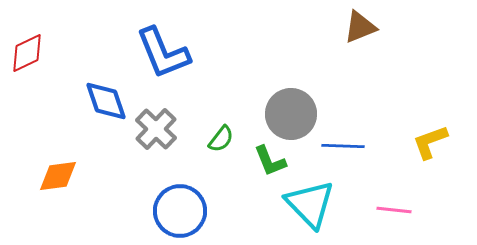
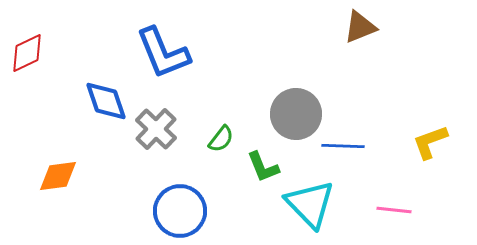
gray circle: moved 5 px right
green L-shape: moved 7 px left, 6 px down
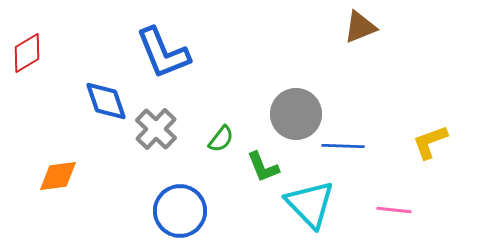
red diamond: rotated 6 degrees counterclockwise
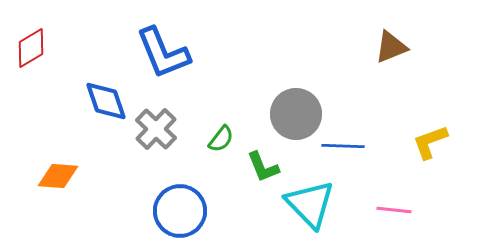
brown triangle: moved 31 px right, 20 px down
red diamond: moved 4 px right, 5 px up
orange diamond: rotated 12 degrees clockwise
